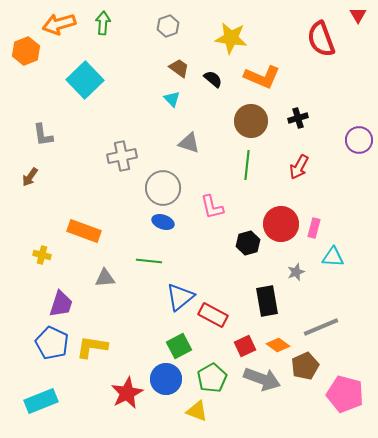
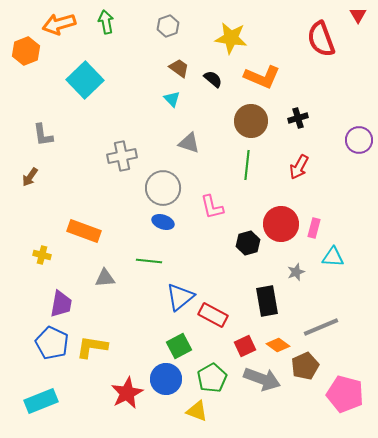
green arrow at (103, 23): moved 3 px right, 1 px up; rotated 15 degrees counterclockwise
purple trapezoid at (61, 304): rotated 8 degrees counterclockwise
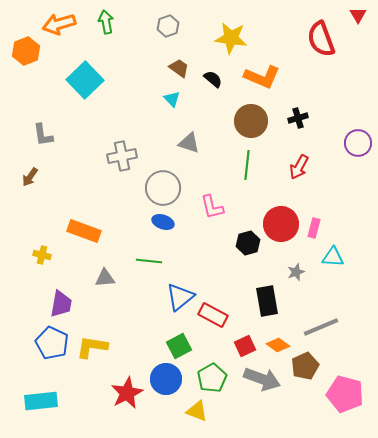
purple circle at (359, 140): moved 1 px left, 3 px down
cyan rectangle at (41, 401): rotated 16 degrees clockwise
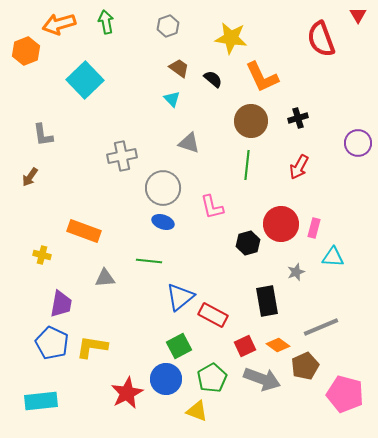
orange L-shape at (262, 77): rotated 42 degrees clockwise
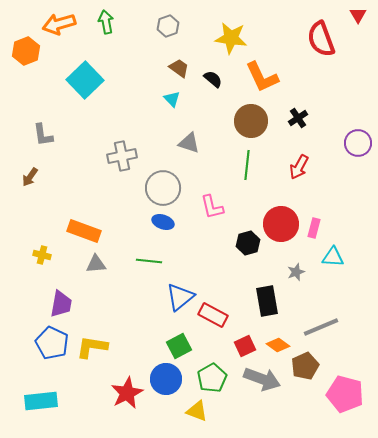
black cross at (298, 118): rotated 18 degrees counterclockwise
gray triangle at (105, 278): moved 9 px left, 14 px up
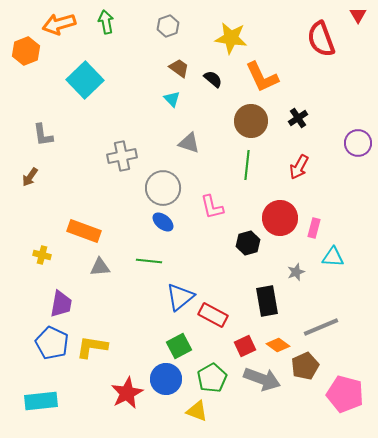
blue ellipse at (163, 222): rotated 20 degrees clockwise
red circle at (281, 224): moved 1 px left, 6 px up
gray triangle at (96, 264): moved 4 px right, 3 px down
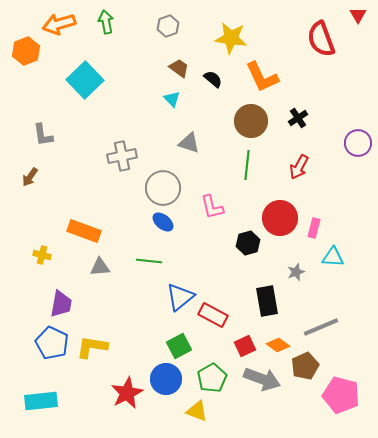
pink pentagon at (345, 394): moved 4 px left, 1 px down
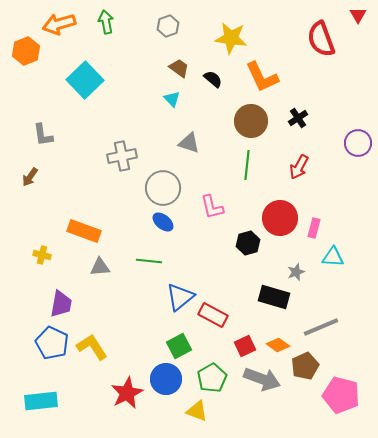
black rectangle at (267, 301): moved 7 px right, 4 px up; rotated 64 degrees counterclockwise
yellow L-shape at (92, 347): rotated 48 degrees clockwise
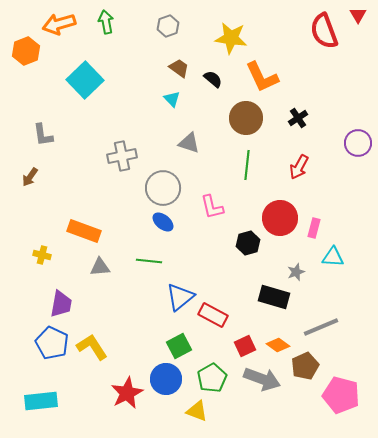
red semicircle at (321, 39): moved 3 px right, 8 px up
brown circle at (251, 121): moved 5 px left, 3 px up
